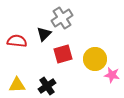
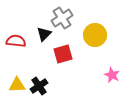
red semicircle: moved 1 px left
yellow circle: moved 24 px up
pink star: rotated 14 degrees clockwise
black cross: moved 8 px left
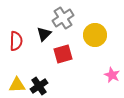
gray cross: moved 1 px right
red semicircle: rotated 84 degrees clockwise
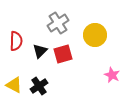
gray cross: moved 5 px left, 5 px down
black triangle: moved 4 px left, 17 px down
yellow triangle: moved 3 px left; rotated 30 degrees clockwise
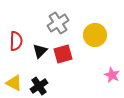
yellow triangle: moved 2 px up
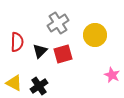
red semicircle: moved 1 px right, 1 px down
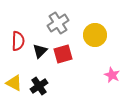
red semicircle: moved 1 px right, 1 px up
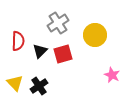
yellow triangle: moved 1 px right; rotated 18 degrees clockwise
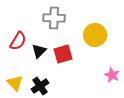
gray cross: moved 4 px left, 5 px up; rotated 35 degrees clockwise
red semicircle: rotated 30 degrees clockwise
black triangle: moved 1 px left
black cross: moved 1 px right
